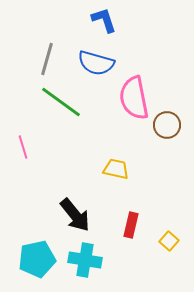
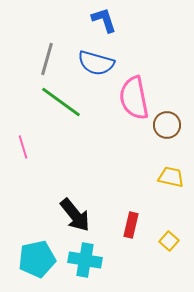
yellow trapezoid: moved 55 px right, 8 px down
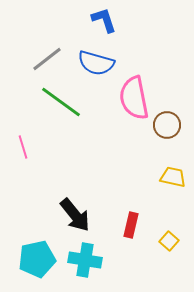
gray line: rotated 36 degrees clockwise
yellow trapezoid: moved 2 px right
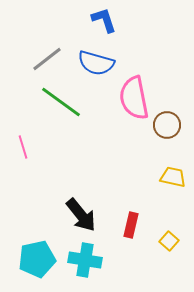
black arrow: moved 6 px right
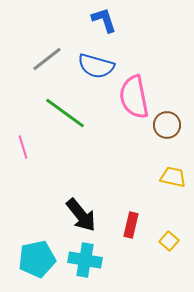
blue semicircle: moved 3 px down
pink semicircle: moved 1 px up
green line: moved 4 px right, 11 px down
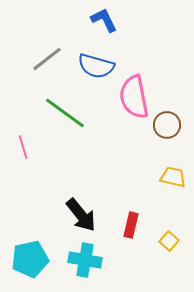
blue L-shape: rotated 8 degrees counterclockwise
cyan pentagon: moved 7 px left
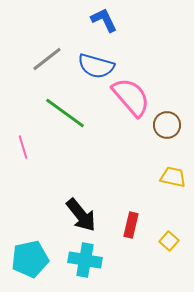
pink semicircle: moved 3 px left; rotated 150 degrees clockwise
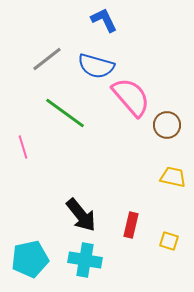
yellow square: rotated 24 degrees counterclockwise
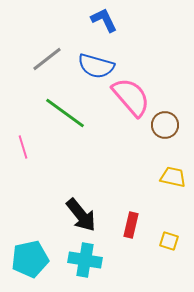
brown circle: moved 2 px left
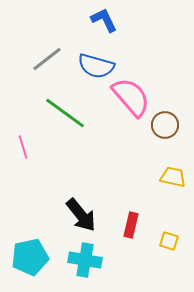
cyan pentagon: moved 2 px up
